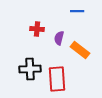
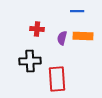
purple semicircle: moved 3 px right
orange rectangle: moved 3 px right, 14 px up; rotated 36 degrees counterclockwise
black cross: moved 8 px up
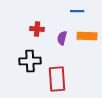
orange rectangle: moved 4 px right
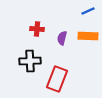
blue line: moved 11 px right; rotated 24 degrees counterclockwise
orange rectangle: moved 1 px right
red rectangle: rotated 25 degrees clockwise
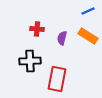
orange rectangle: rotated 30 degrees clockwise
red rectangle: rotated 10 degrees counterclockwise
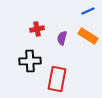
red cross: rotated 16 degrees counterclockwise
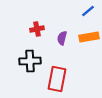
blue line: rotated 16 degrees counterclockwise
orange rectangle: moved 1 px right, 1 px down; rotated 42 degrees counterclockwise
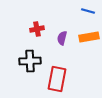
blue line: rotated 56 degrees clockwise
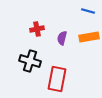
black cross: rotated 20 degrees clockwise
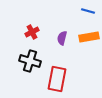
red cross: moved 5 px left, 3 px down; rotated 16 degrees counterclockwise
